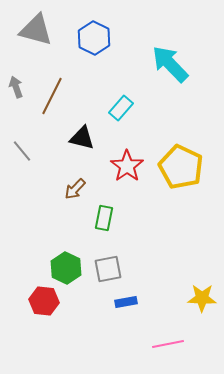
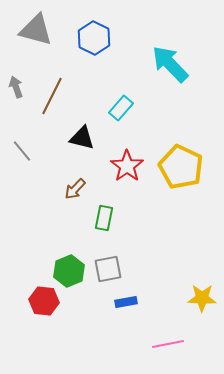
green hexagon: moved 3 px right, 3 px down; rotated 12 degrees clockwise
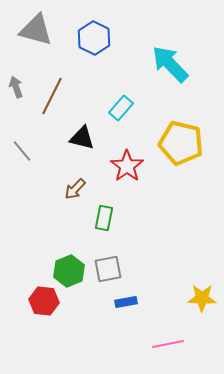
yellow pentagon: moved 24 px up; rotated 12 degrees counterclockwise
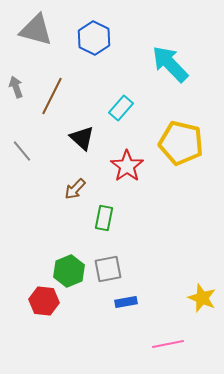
black triangle: rotated 28 degrees clockwise
yellow star: rotated 20 degrees clockwise
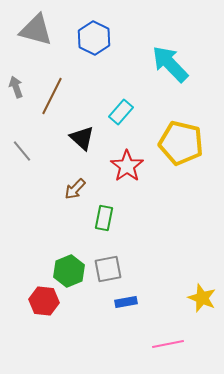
cyan rectangle: moved 4 px down
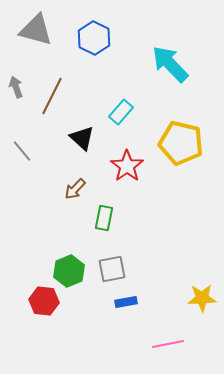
gray square: moved 4 px right
yellow star: rotated 24 degrees counterclockwise
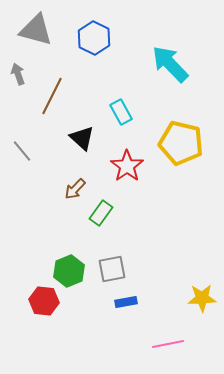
gray arrow: moved 2 px right, 13 px up
cyan rectangle: rotated 70 degrees counterclockwise
green rectangle: moved 3 px left, 5 px up; rotated 25 degrees clockwise
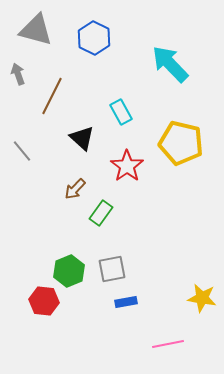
yellow star: rotated 12 degrees clockwise
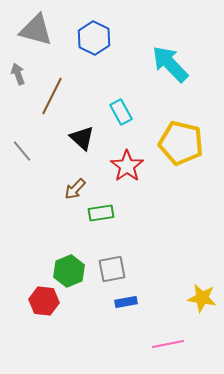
green rectangle: rotated 45 degrees clockwise
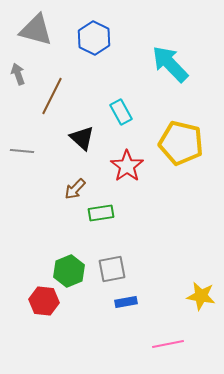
gray line: rotated 45 degrees counterclockwise
yellow star: moved 1 px left, 2 px up
